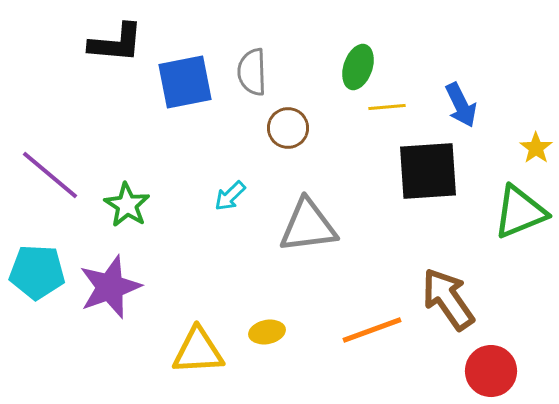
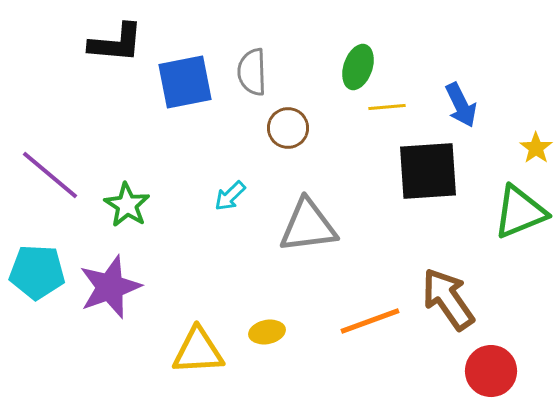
orange line: moved 2 px left, 9 px up
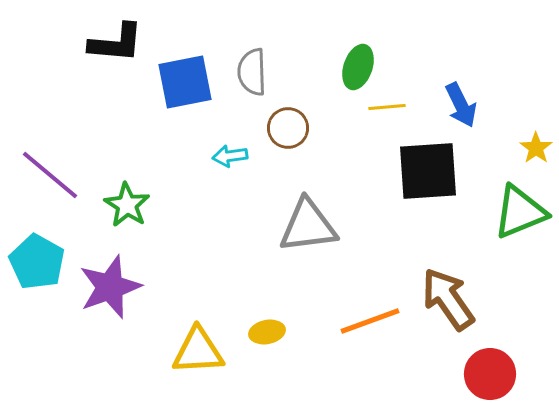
cyan arrow: moved 40 px up; rotated 36 degrees clockwise
cyan pentagon: moved 10 px up; rotated 26 degrees clockwise
red circle: moved 1 px left, 3 px down
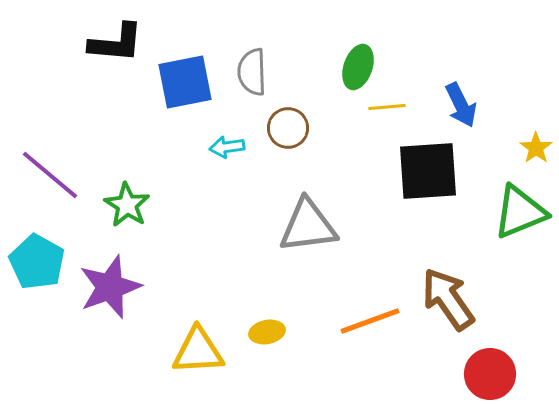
cyan arrow: moved 3 px left, 9 px up
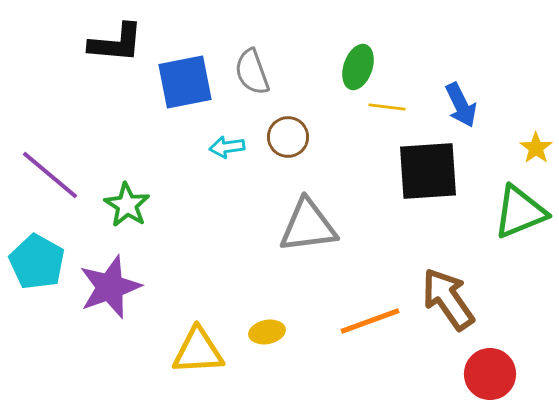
gray semicircle: rotated 18 degrees counterclockwise
yellow line: rotated 12 degrees clockwise
brown circle: moved 9 px down
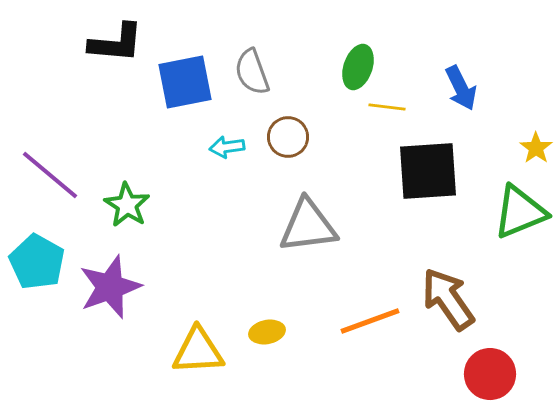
blue arrow: moved 17 px up
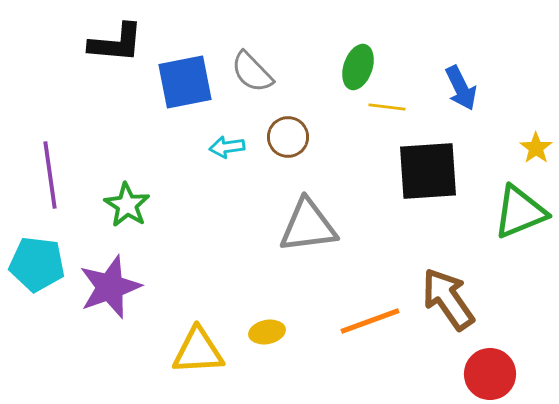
gray semicircle: rotated 24 degrees counterclockwise
purple line: rotated 42 degrees clockwise
cyan pentagon: moved 2 px down; rotated 22 degrees counterclockwise
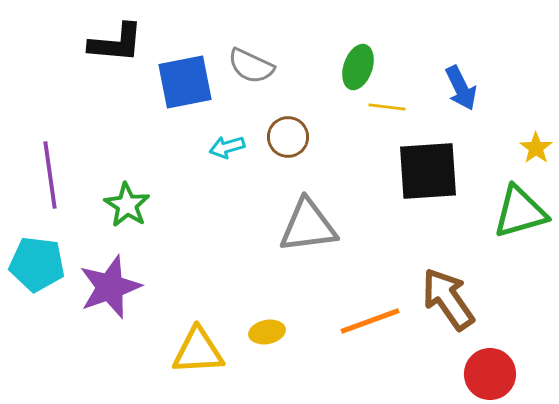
gray semicircle: moved 1 px left, 6 px up; rotated 21 degrees counterclockwise
cyan arrow: rotated 8 degrees counterclockwise
green triangle: rotated 6 degrees clockwise
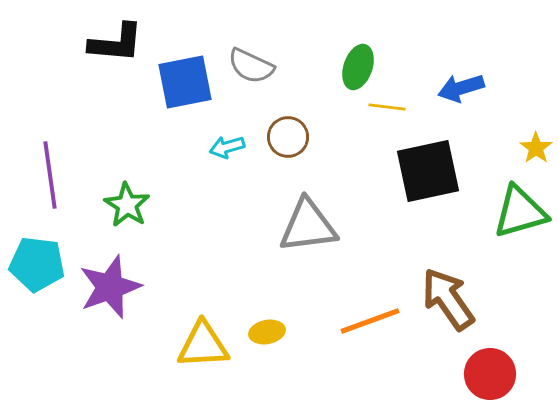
blue arrow: rotated 99 degrees clockwise
black square: rotated 8 degrees counterclockwise
yellow triangle: moved 5 px right, 6 px up
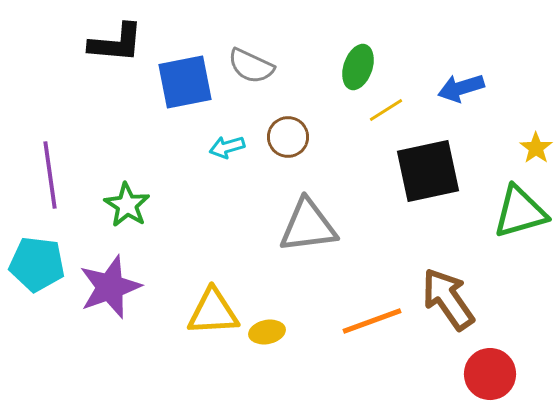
yellow line: moved 1 px left, 3 px down; rotated 39 degrees counterclockwise
orange line: moved 2 px right
yellow triangle: moved 10 px right, 33 px up
